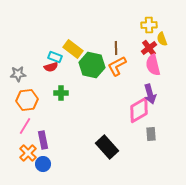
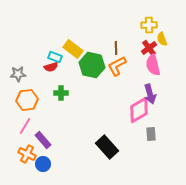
purple rectangle: rotated 30 degrees counterclockwise
orange cross: moved 1 px left, 1 px down; rotated 18 degrees counterclockwise
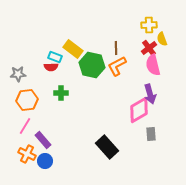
red semicircle: rotated 16 degrees clockwise
blue circle: moved 2 px right, 3 px up
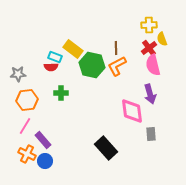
pink diamond: moved 7 px left, 1 px down; rotated 68 degrees counterclockwise
black rectangle: moved 1 px left, 1 px down
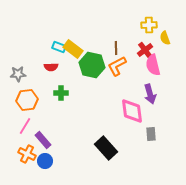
yellow semicircle: moved 3 px right, 1 px up
red cross: moved 4 px left, 2 px down
cyan rectangle: moved 4 px right, 10 px up
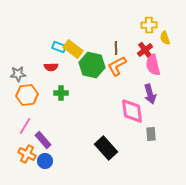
orange hexagon: moved 5 px up
